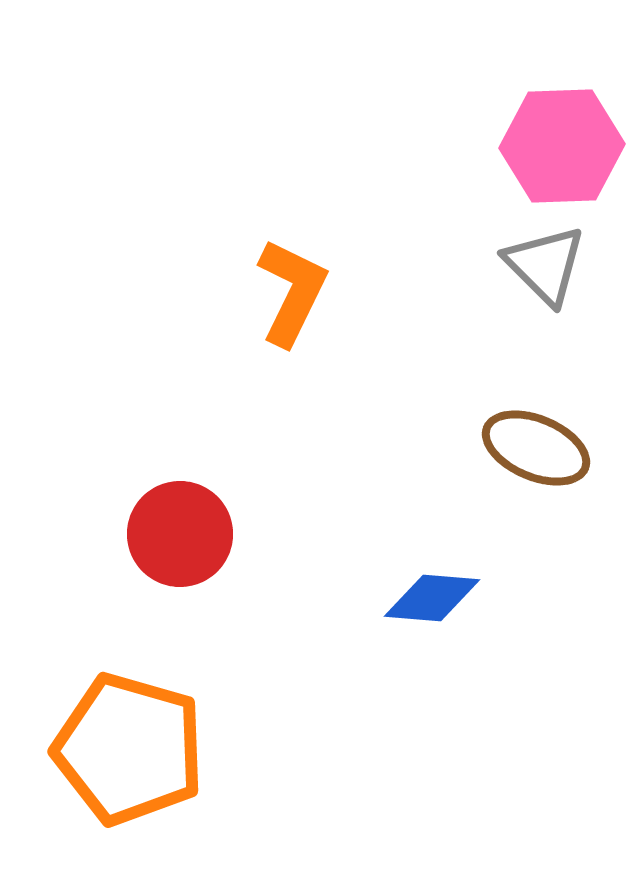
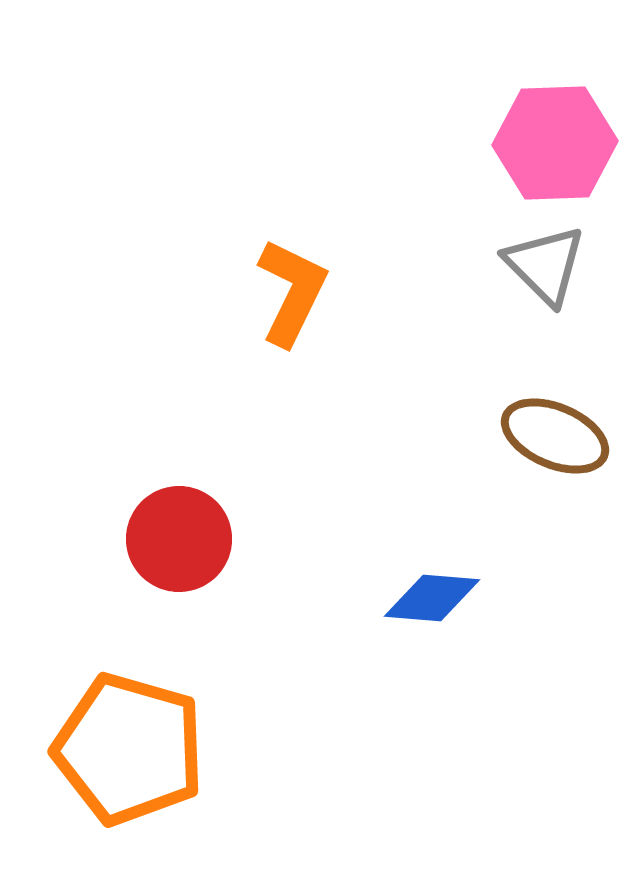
pink hexagon: moved 7 px left, 3 px up
brown ellipse: moved 19 px right, 12 px up
red circle: moved 1 px left, 5 px down
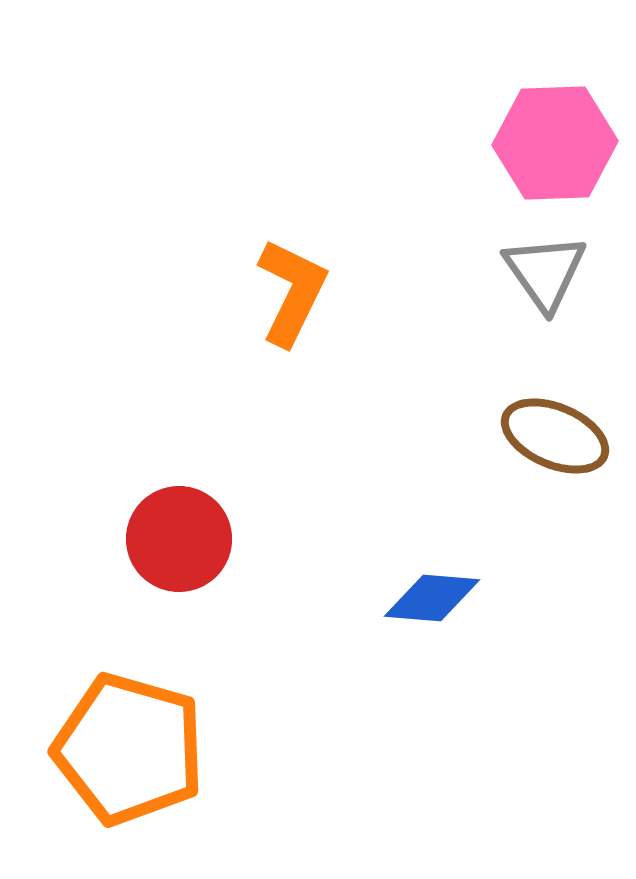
gray triangle: moved 7 px down; rotated 10 degrees clockwise
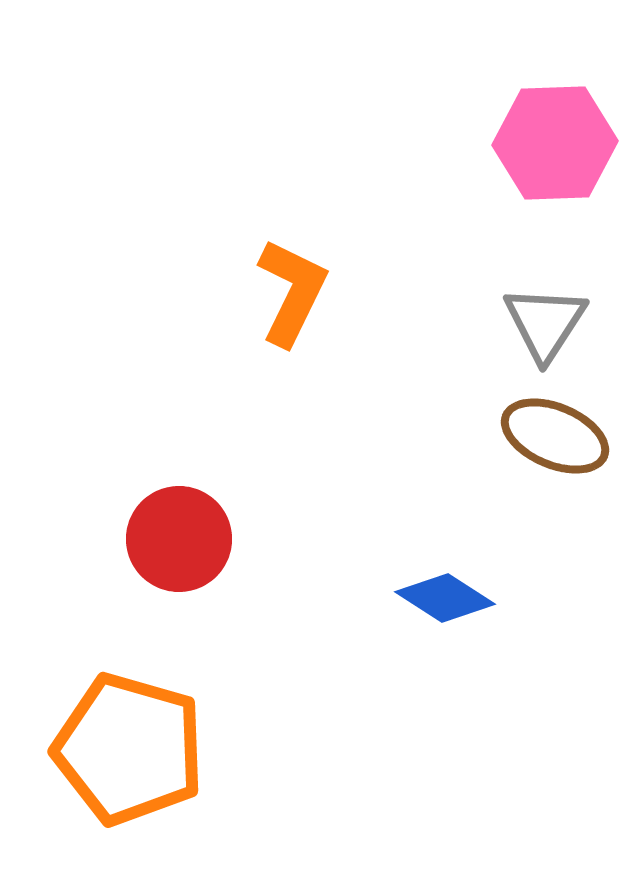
gray triangle: moved 51 px down; rotated 8 degrees clockwise
blue diamond: moved 13 px right; rotated 28 degrees clockwise
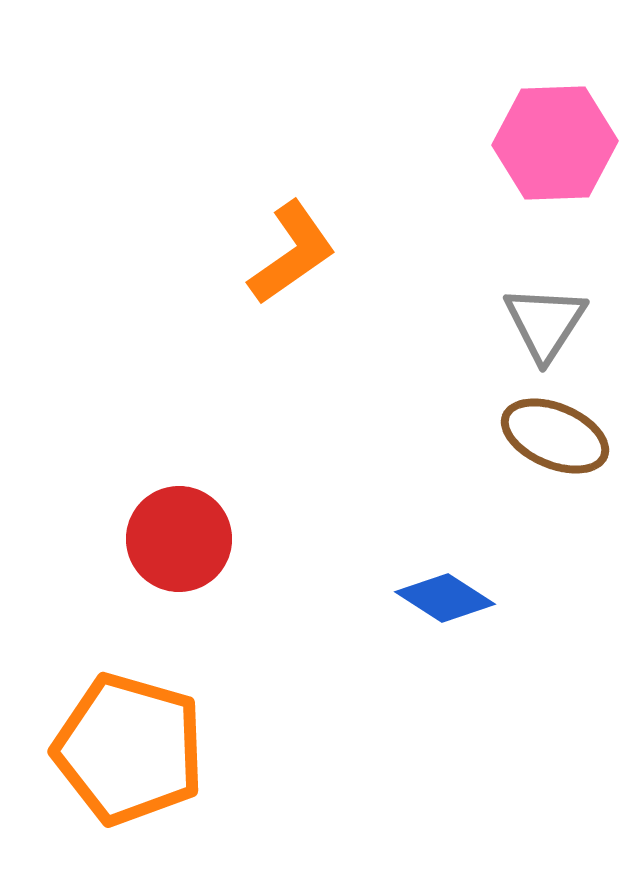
orange L-shape: moved 39 px up; rotated 29 degrees clockwise
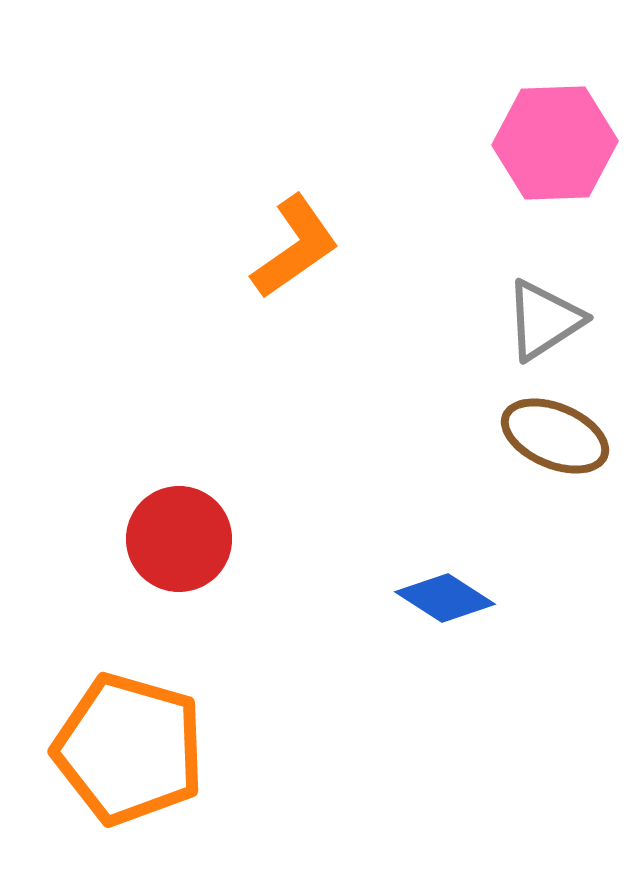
orange L-shape: moved 3 px right, 6 px up
gray triangle: moved 1 px left, 3 px up; rotated 24 degrees clockwise
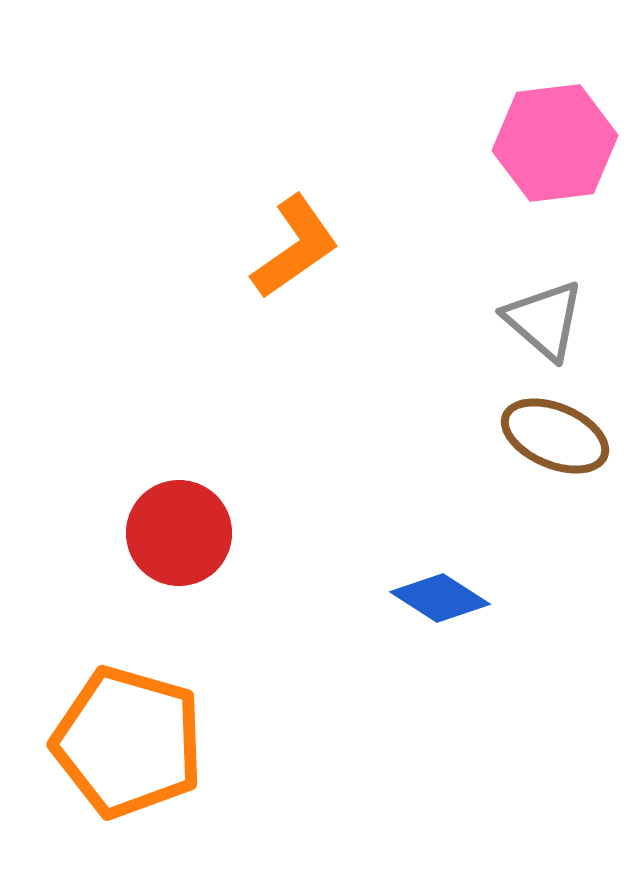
pink hexagon: rotated 5 degrees counterclockwise
gray triangle: rotated 46 degrees counterclockwise
red circle: moved 6 px up
blue diamond: moved 5 px left
orange pentagon: moved 1 px left, 7 px up
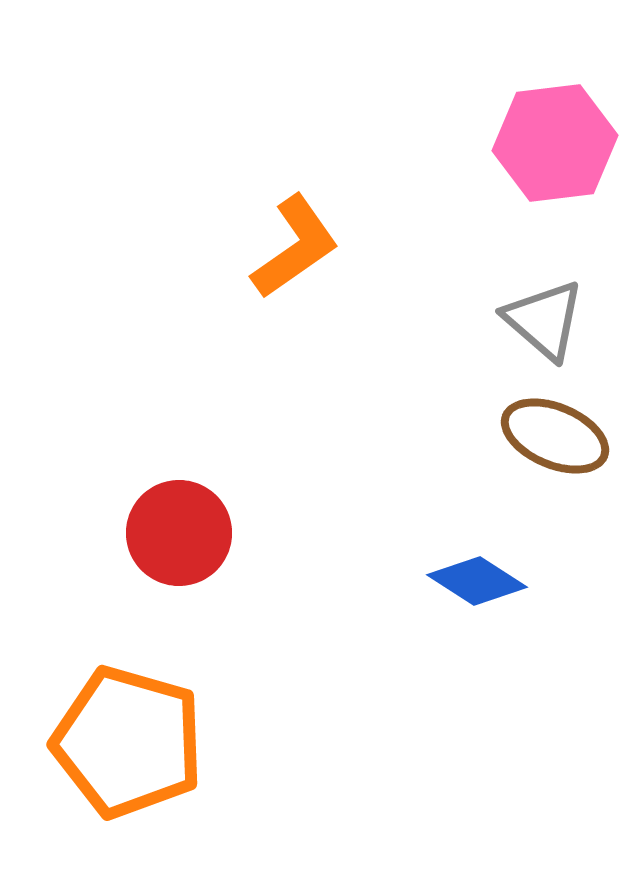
blue diamond: moved 37 px right, 17 px up
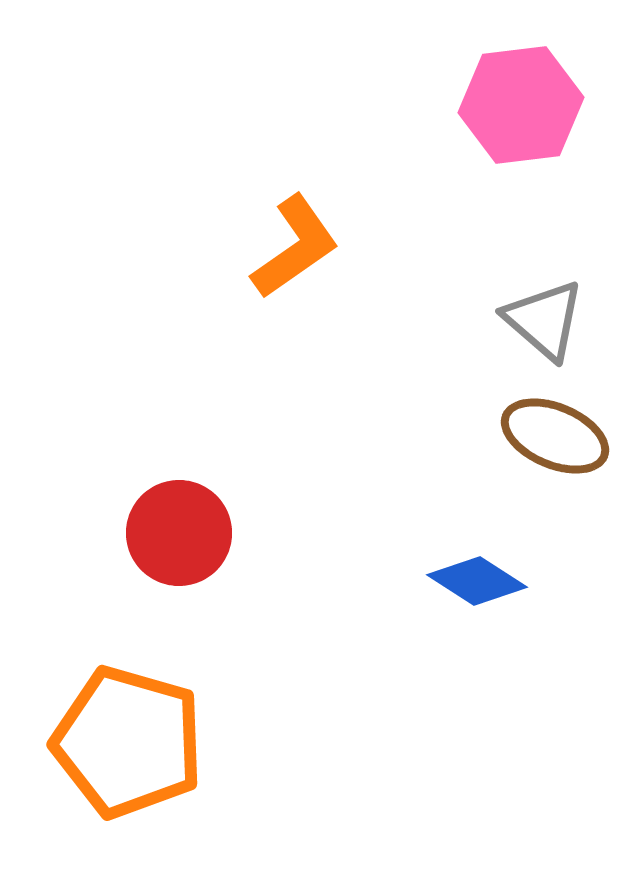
pink hexagon: moved 34 px left, 38 px up
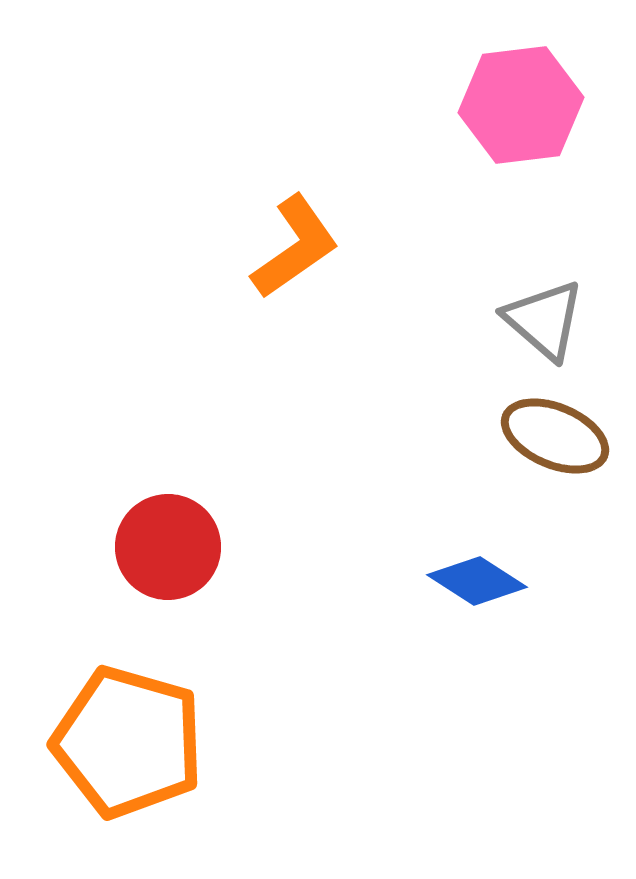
red circle: moved 11 px left, 14 px down
